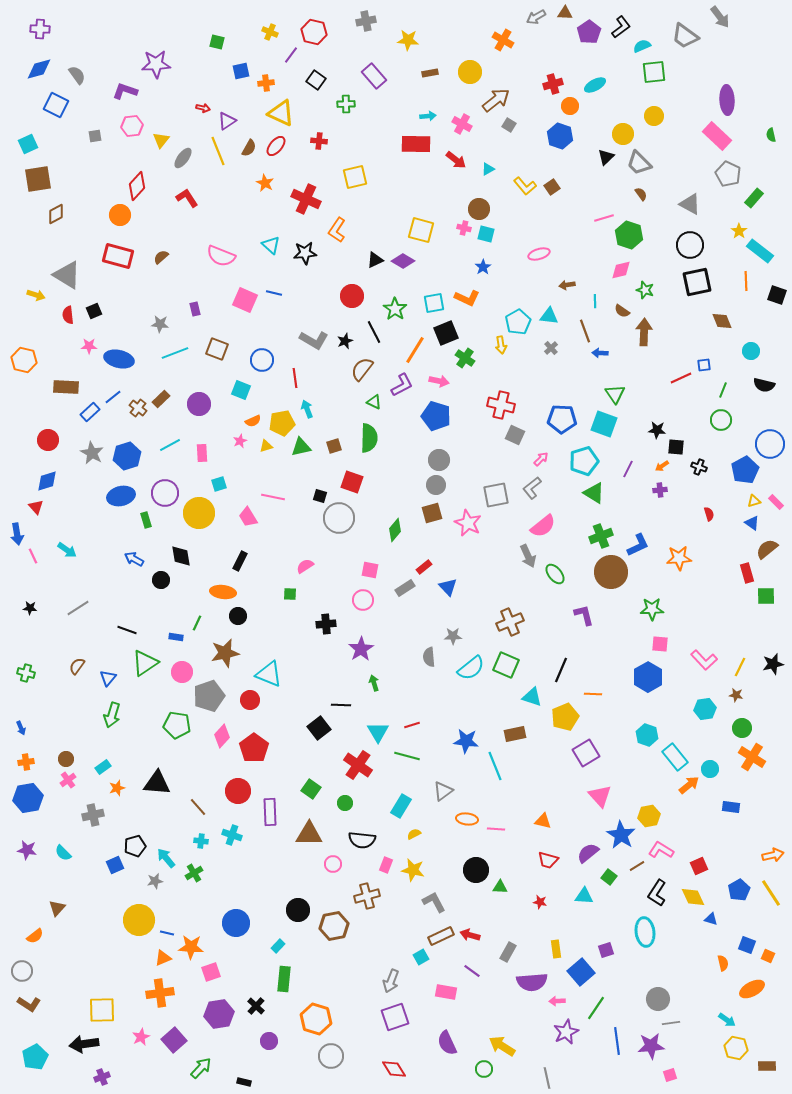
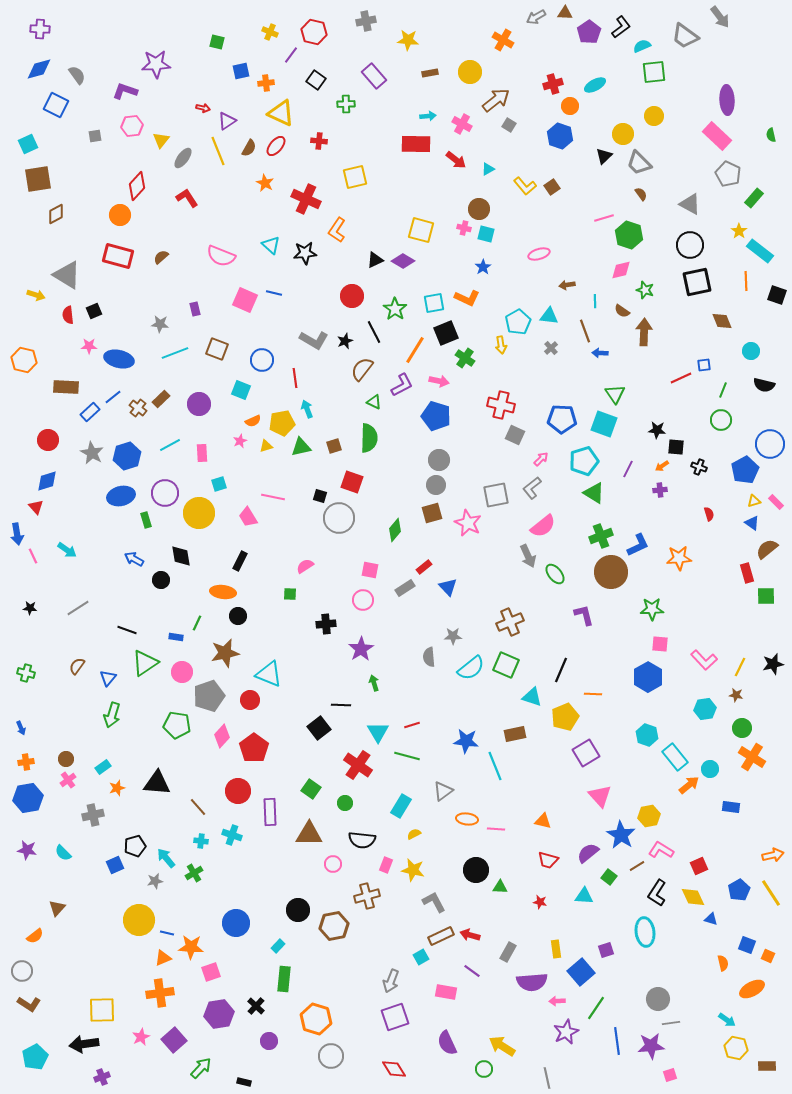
black triangle at (606, 157): moved 2 px left, 1 px up
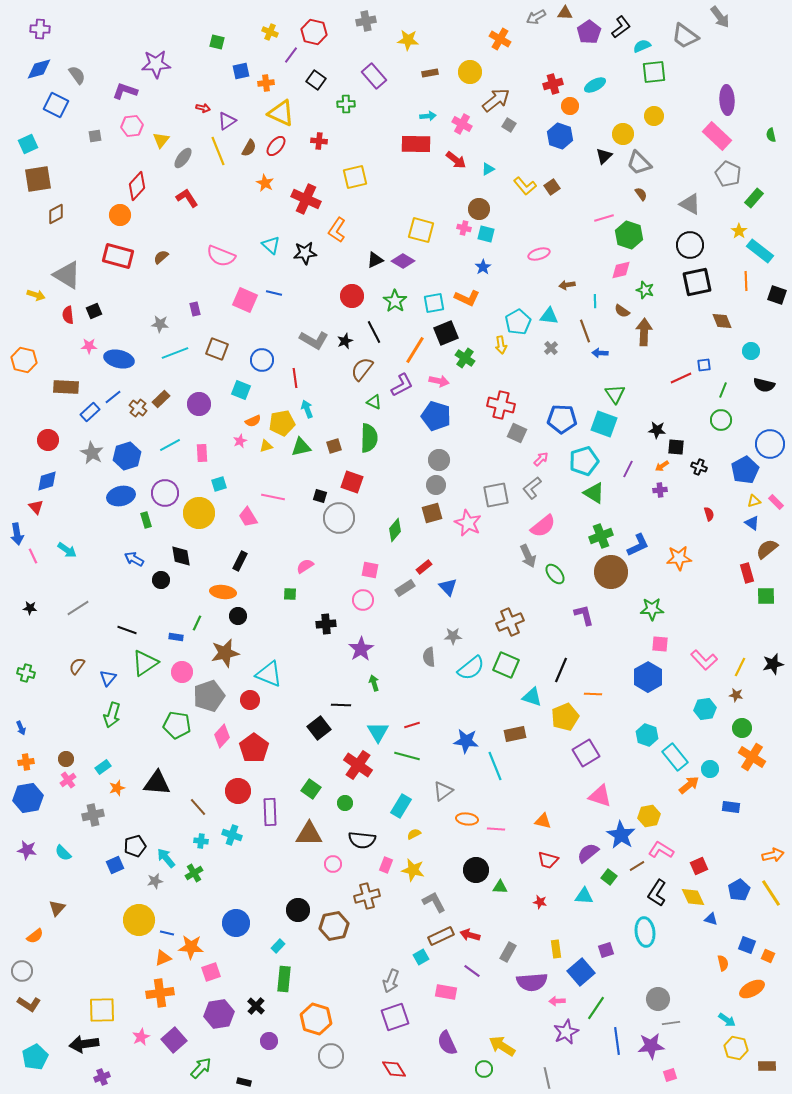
orange cross at (503, 40): moved 3 px left, 1 px up
green star at (395, 309): moved 8 px up
gray square at (515, 435): moved 2 px right, 2 px up
pink triangle at (600, 796): rotated 30 degrees counterclockwise
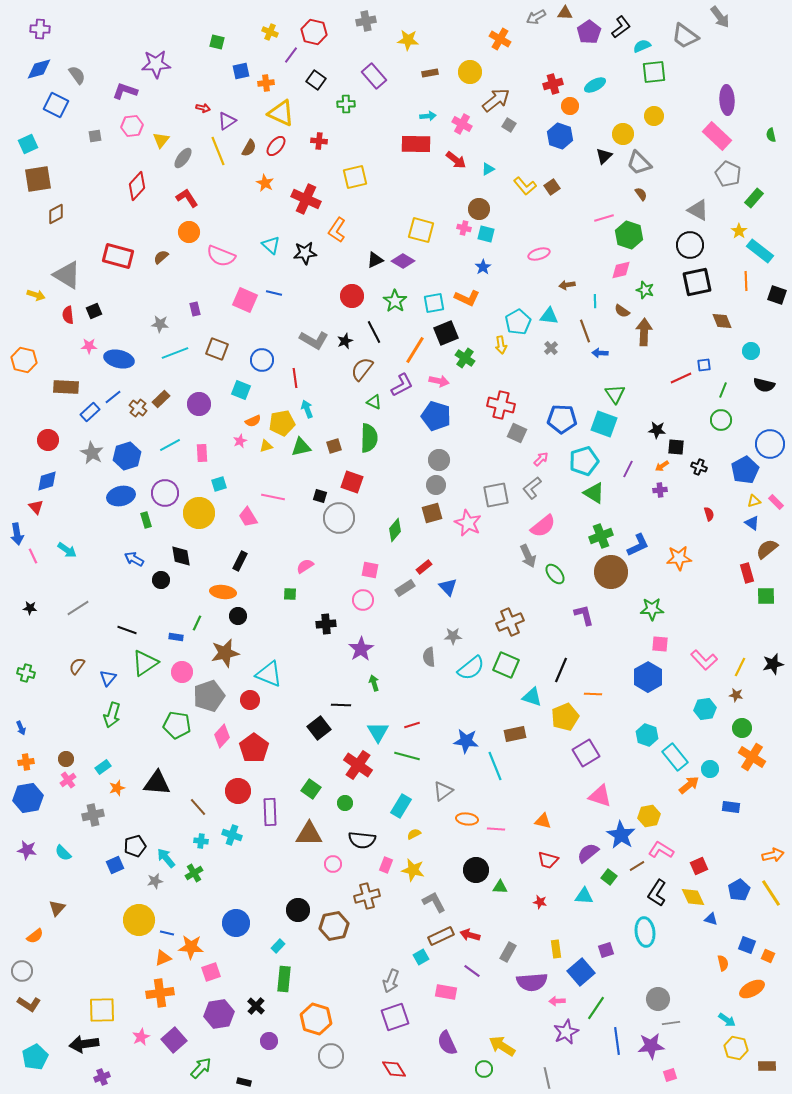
gray triangle at (690, 204): moved 8 px right, 6 px down
orange circle at (120, 215): moved 69 px right, 17 px down
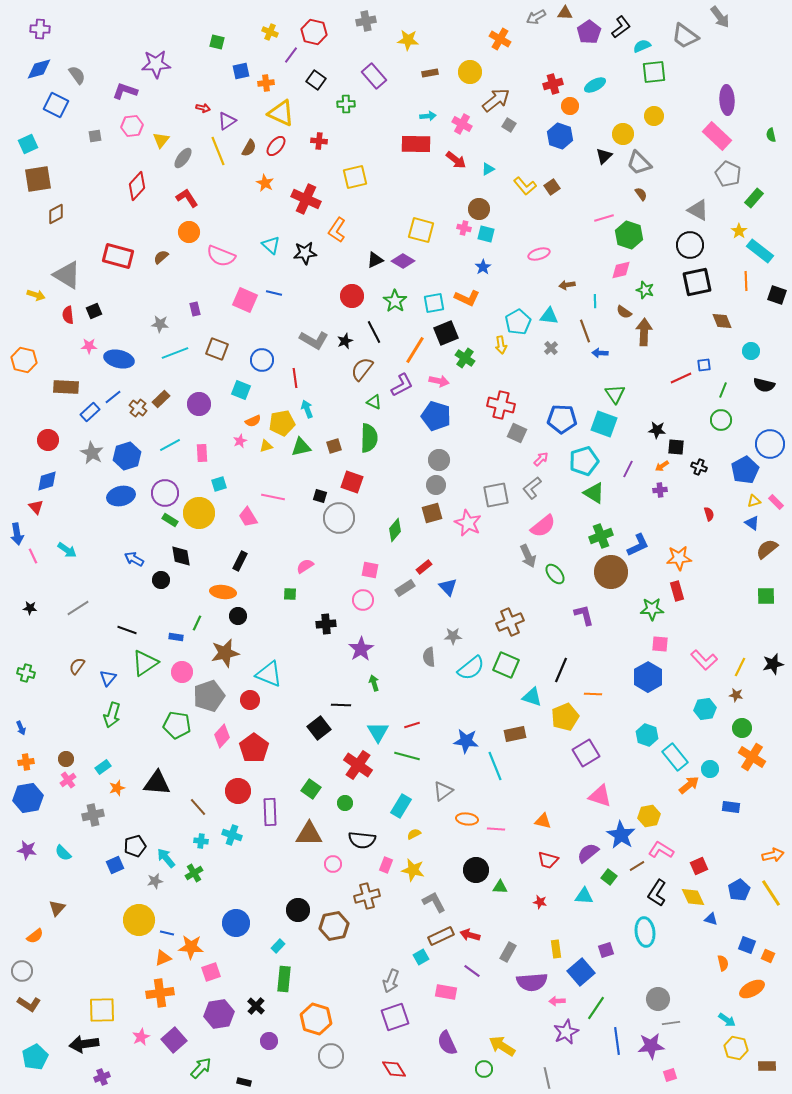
brown semicircle at (622, 311): moved 2 px right, 1 px down
green rectangle at (146, 520): moved 24 px right; rotated 42 degrees counterclockwise
red rectangle at (747, 573): moved 70 px left, 18 px down
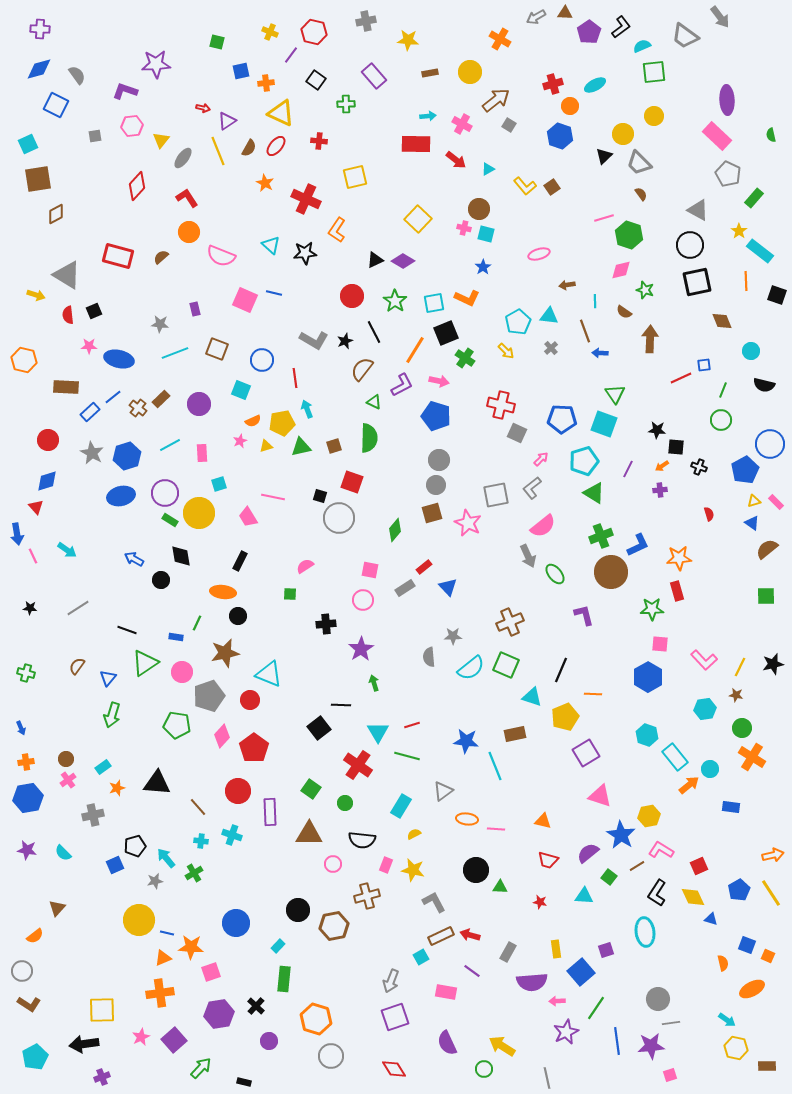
yellow square at (421, 230): moved 3 px left, 11 px up; rotated 28 degrees clockwise
brown arrow at (644, 332): moved 6 px right, 7 px down
yellow arrow at (501, 345): moved 5 px right, 6 px down; rotated 36 degrees counterclockwise
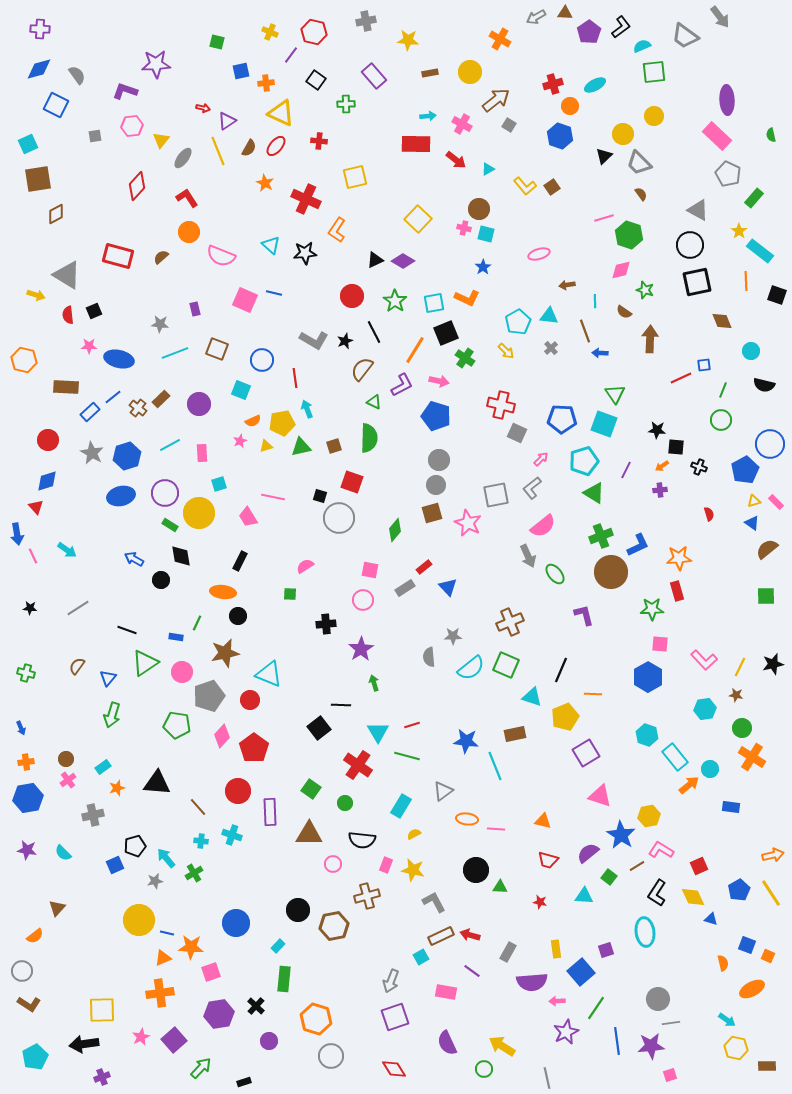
purple line at (628, 469): moved 2 px left, 1 px down
green rectangle at (170, 520): moved 5 px down
black rectangle at (244, 1082): rotated 32 degrees counterclockwise
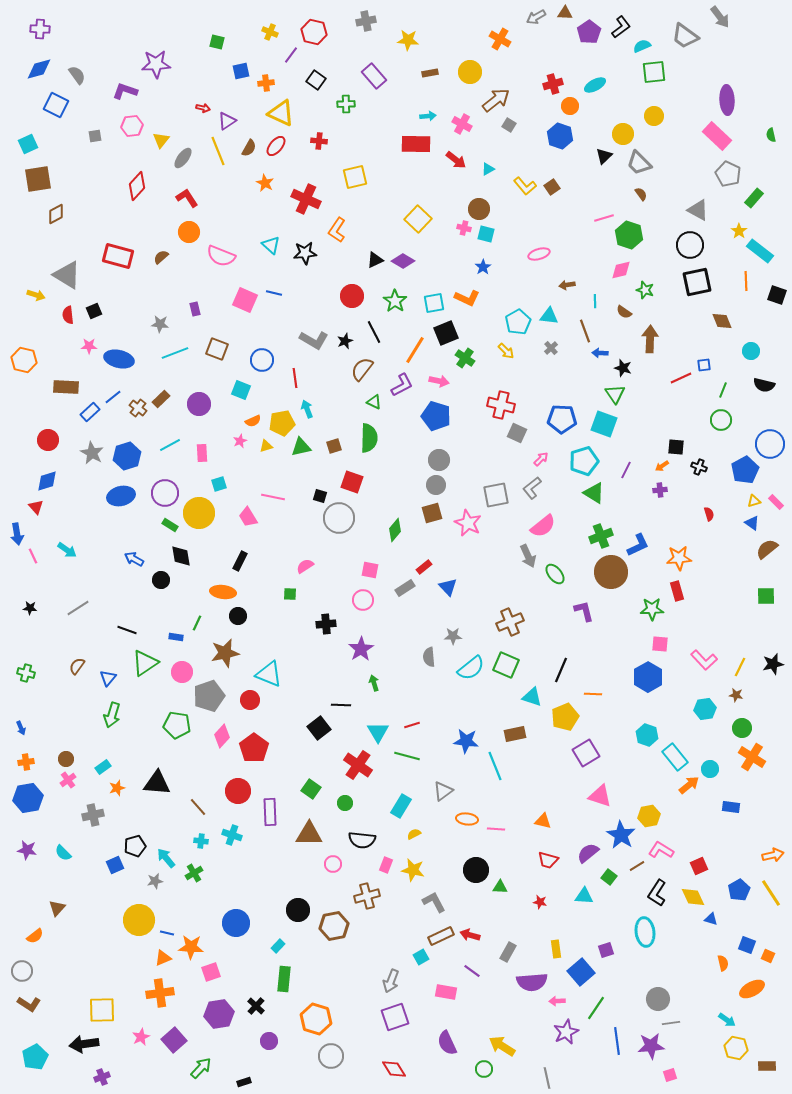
black star at (657, 430): moved 34 px left, 62 px up; rotated 12 degrees clockwise
purple L-shape at (584, 615): moved 4 px up
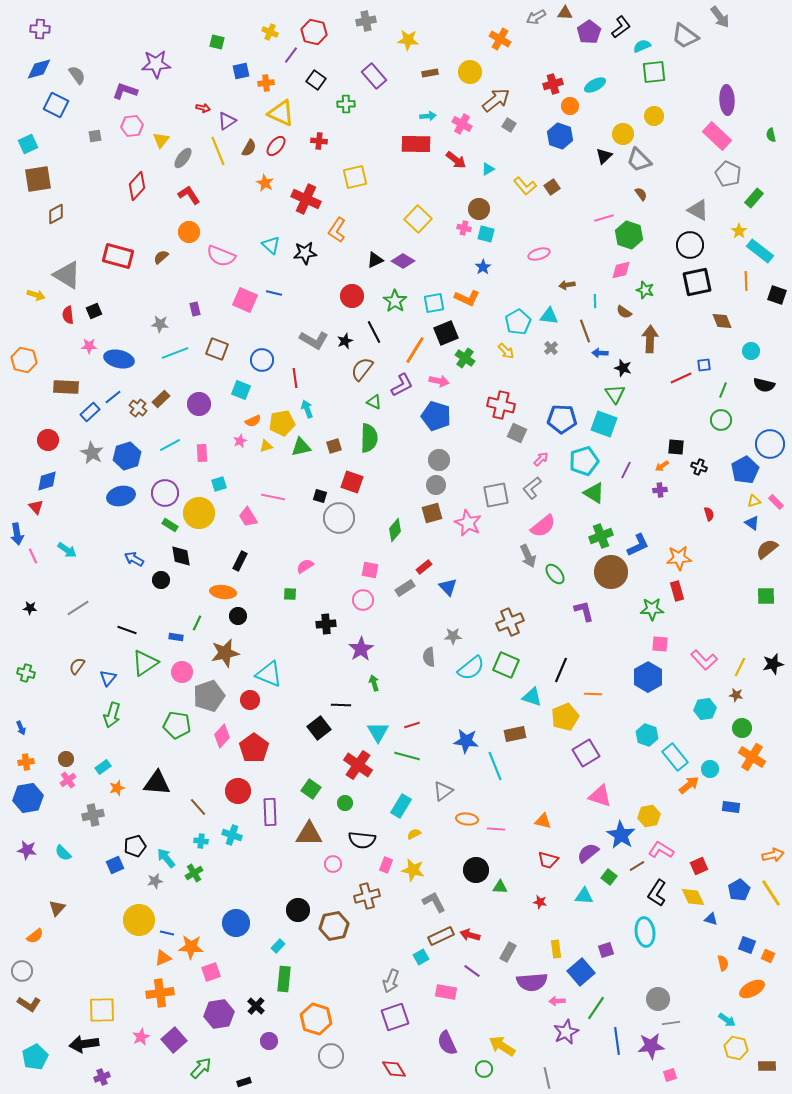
gray trapezoid at (639, 163): moved 3 px up
red L-shape at (187, 198): moved 2 px right, 3 px up
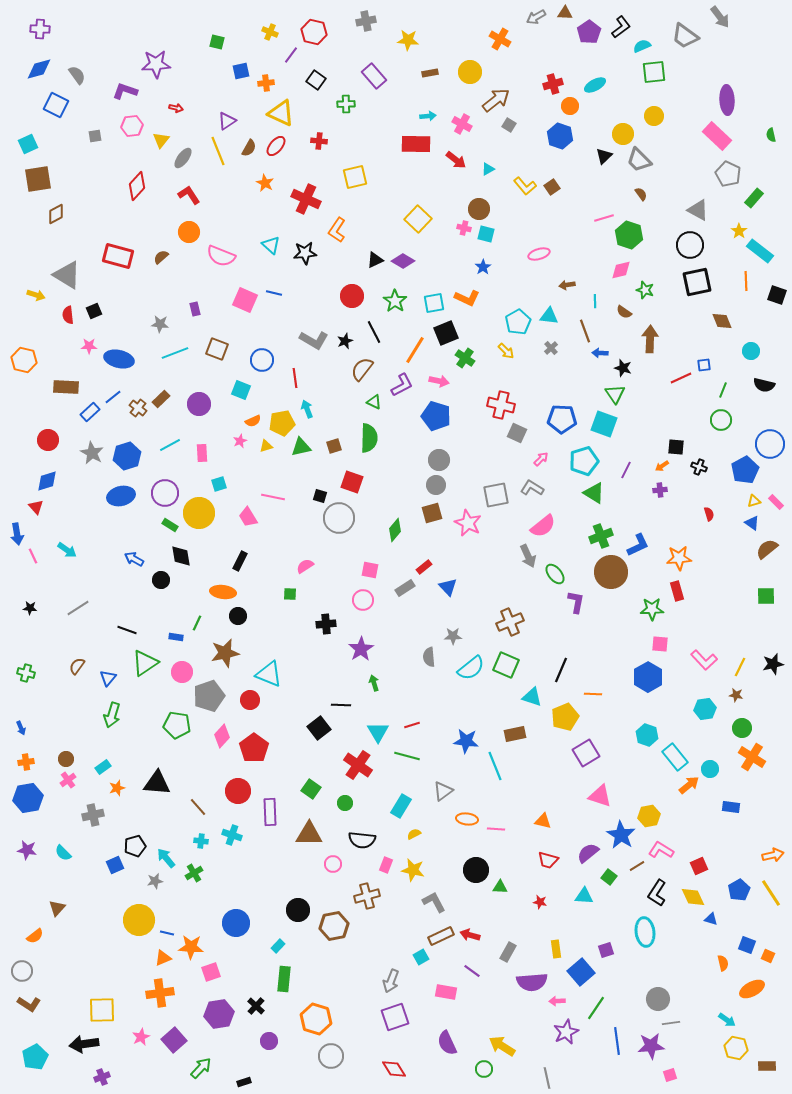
red arrow at (203, 108): moved 27 px left
gray L-shape at (532, 488): rotated 70 degrees clockwise
purple L-shape at (584, 611): moved 8 px left, 9 px up; rotated 25 degrees clockwise
